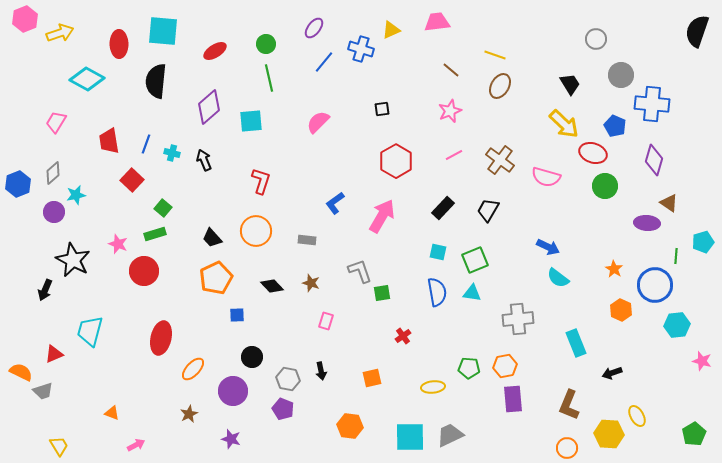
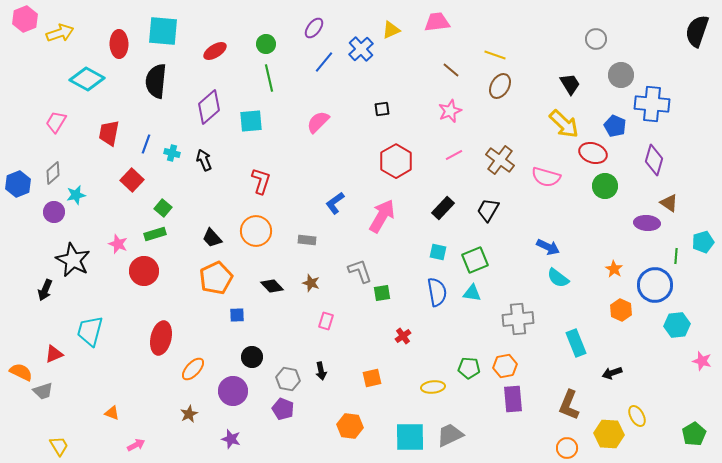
blue cross at (361, 49): rotated 30 degrees clockwise
red trapezoid at (109, 141): moved 8 px up; rotated 20 degrees clockwise
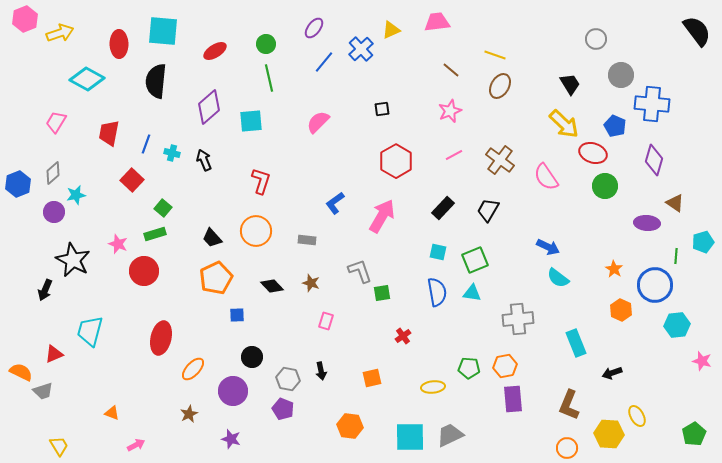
black semicircle at (697, 31): rotated 124 degrees clockwise
pink semicircle at (546, 177): rotated 40 degrees clockwise
brown triangle at (669, 203): moved 6 px right
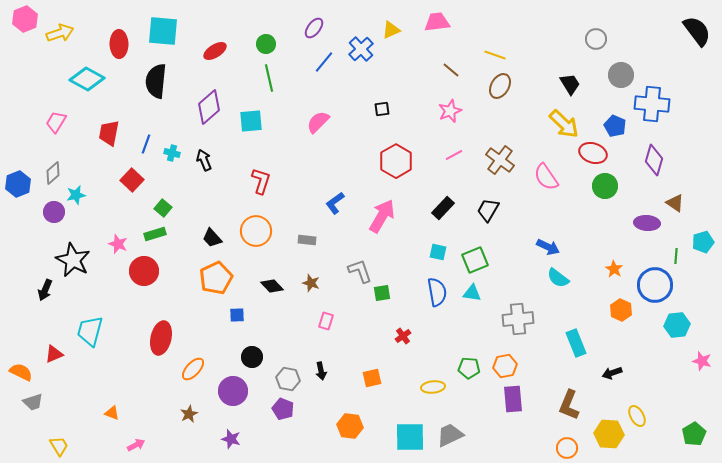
gray trapezoid at (43, 391): moved 10 px left, 11 px down
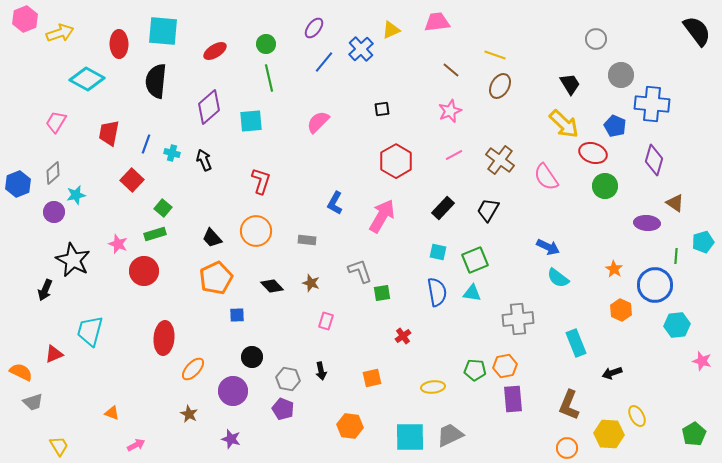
blue L-shape at (335, 203): rotated 25 degrees counterclockwise
red ellipse at (161, 338): moved 3 px right; rotated 8 degrees counterclockwise
green pentagon at (469, 368): moved 6 px right, 2 px down
brown star at (189, 414): rotated 18 degrees counterclockwise
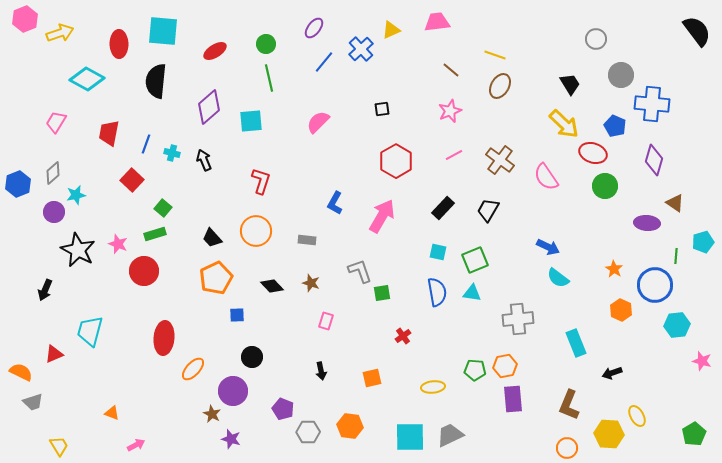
black star at (73, 260): moved 5 px right, 10 px up
gray hexagon at (288, 379): moved 20 px right, 53 px down; rotated 10 degrees counterclockwise
brown star at (189, 414): moved 23 px right
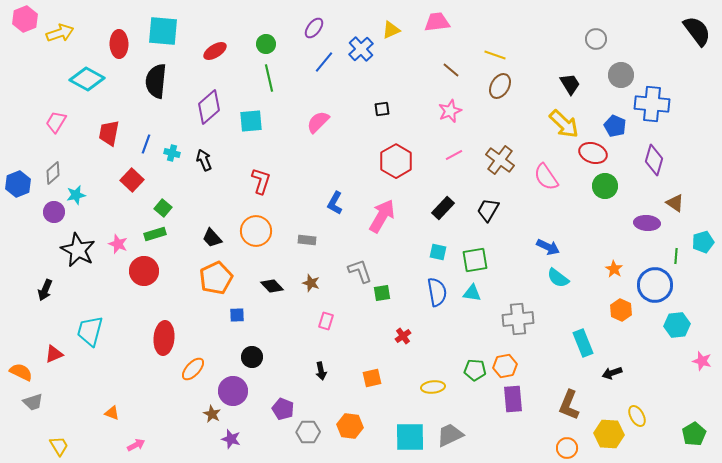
green square at (475, 260): rotated 12 degrees clockwise
cyan rectangle at (576, 343): moved 7 px right
